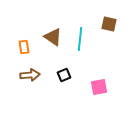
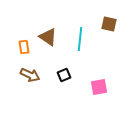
brown triangle: moved 5 px left
brown arrow: rotated 30 degrees clockwise
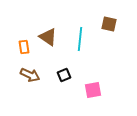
pink square: moved 6 px left, 3 px down
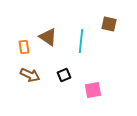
cyan line: moved 1 px right, 2 px down
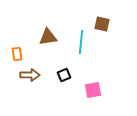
brown square: moved 7 px left
brown triangle: rotated 42 degrees counterclockwise
cyan line: moved 1 px down
orange rectangle: moved 7 px left, 7 px down
brown arrow: rotated 24 degrees counterclockwise
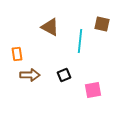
brown triangle: moved 2 px right, 10 px up; rotated 36 degrees clockwise
cyan line: moved 1 px left, 1 px up
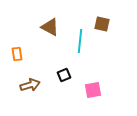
brown arrow: moved 10 px down; rotated 18 degrees counterclockwise
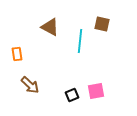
black square: moved 8 px right, 20 px down
brown arrow: rotated 60 degrees clockwise
pink square: moved 3 px right, 1 px down
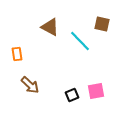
cyan line: rotated 50 degrees counterclockwise
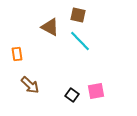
brown square: moved 24 px left, 9 px up
black square: rotated 32 degrees counterclockwise
